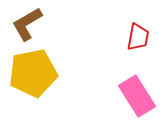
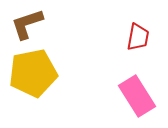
brown L-shape: rotated 12 degrees clockwise
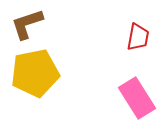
yellow pentagon: moved 2 px right
pink rectangle: moved 2 px down
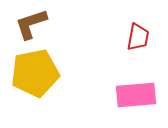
brown L-shape: moved 4 px right
pink rectangle: moved 1 px left, 3 px up; rotated 63 degrees counterclockwise
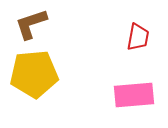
yellow pentagon: moved 1 px left, 1 px down; rotated 6 degrees clockwise
pink rectangle: moved 2 px left
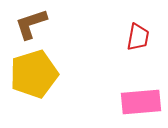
yellow pentagon: rotated 12 degrees counterclockwise
pink rectangle: moved 7 px right, 7 px down
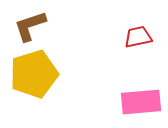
brown L-shape: moved 1 px left, 2 px down
red trapezoid: rotated 112 degrees counterclockwise
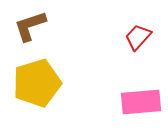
red trapezoid: rotated 36 degrees counterclockwise
yellow pentagon: moved 3 px right, 9 px down
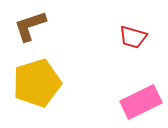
red trapezoid: moved 5 px left; rotated 116 degrees counterclockwise
pink rectangle: rotated 21 degrees counterclockwise
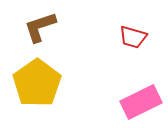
brown L-shape: moved 10 px right, 1 px down
yellow pentagon: rotated 18 degrees counterclockwise
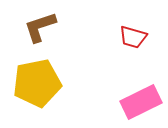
yellow pentagon: rotated 24 degrees clockwise
